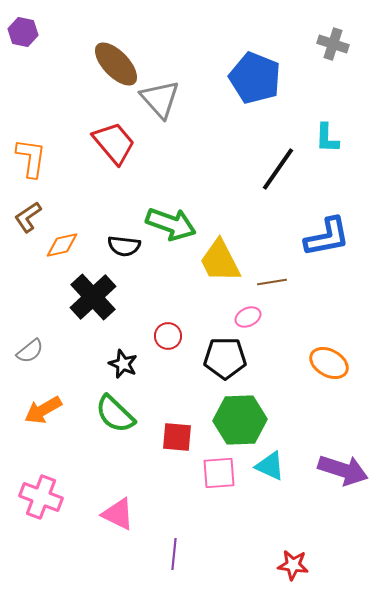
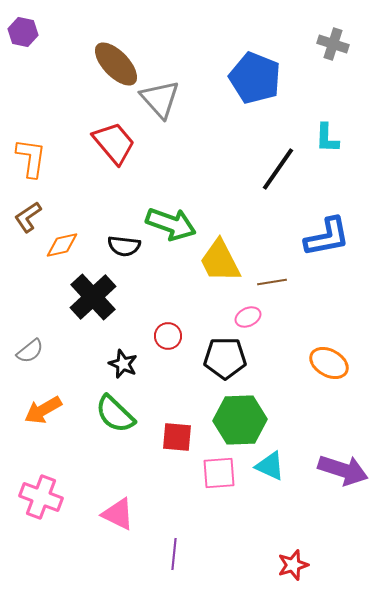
red star: rotated 24 degrees counterclockwise
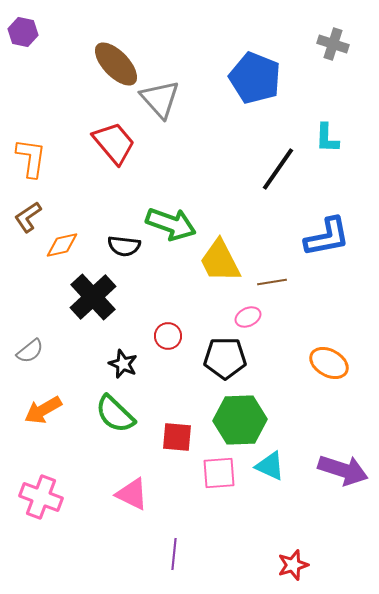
pink triangle: moved 14 px right, 20 px up
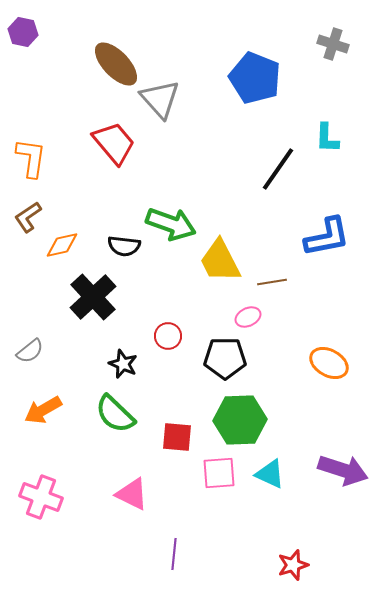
cyan triangle: moved 8 px down
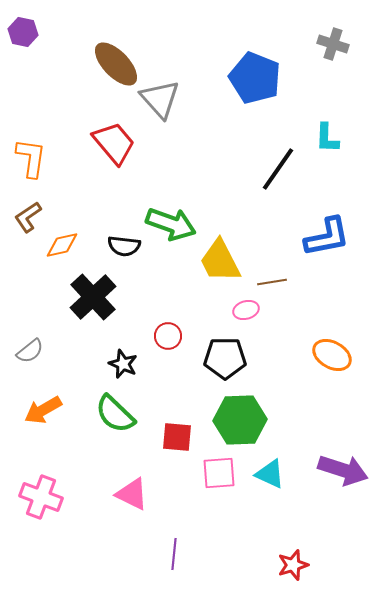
pink ellipse: moved 2 px left, 7 px up; rotated 10 degrees clockwise
orange ellipse: moved 3 px right, 8 px up
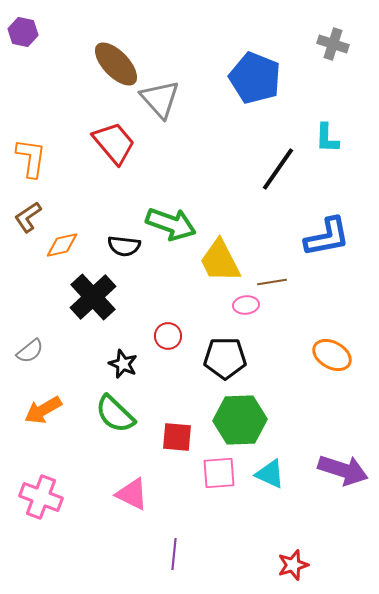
pink ellipse: moved 5 px up; rotated 10 degrees clockwise
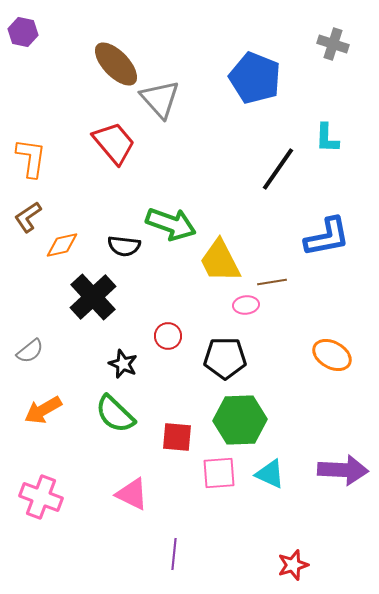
purple arrow: rotated 15 degrees counterclockwise
